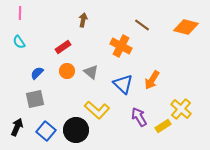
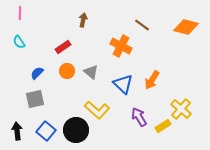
black arrow: moved 4 px down; rotated 30 degrees counterclockwise
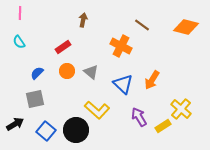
black arrow: moved 2 px left, 7 px up; rotated 66 degrees clockwise
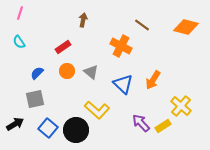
pink line: rotated 16 degrees clockwise
orange arrow: moved 1 px right
yellow cross: moved 3 px up
purple arrow: moved 2 px right, 6 px down; rotated 12 degrees counterclockwise
blue square: moved 2 px right, 3 px up
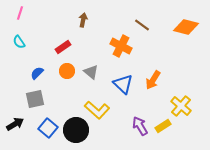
purple arrow: moved 1 px left, 3 px down; rotated 12 degrees clockwise
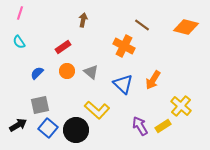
orange cross: moved 3 px right
gray square: moved 5 px right, 6 px down
black arrow: moved 3 px right, 1 px down
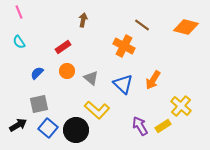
pink line: moved 1 px left, 1 px up; rotated 40 degrees counterclockwise
gray triangle: moved 6 px down
gray square: moved 1 px left, 1 px up
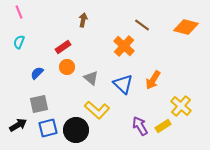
cyan semicircle: rotated 56 degrees clockwise
orange cross: rotated 15 degrees clockwise
orange circle: moved 4 px up
blue square: rotated 36 degrees clockwise
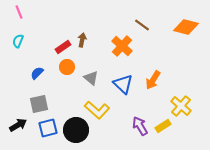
brown arrow: moved 1 px left, 20 px down
cyan semicircle: moved 1 px left, 1 px up
orange cross: moved 2 px left
